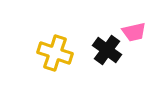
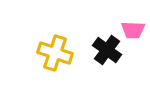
pink trapezoid: moved 1 px left, 2 px up; rotated 15 degrees clockwise
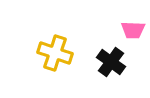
black cross: moved 4 px right, 12 px down
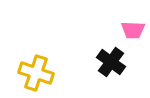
yellow cross: moved 19 px left, 20 px down
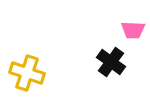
yellow cross: moved 9 px left
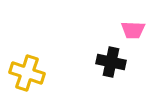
black cross: rotated 24 degrees counterclockwise
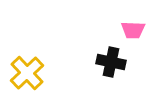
yellow cross: rotated 28 degrees clockwise
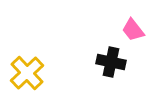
pink trapezoid: rotated 50 degrees clockwise
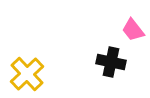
yellow cross: moved 1 px down
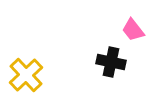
yellow cross: moved 1 px left, 1 px down
